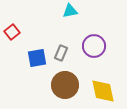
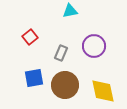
red square: moved 18 px right, 5 px down
blue square: moved 3 px left, 20 px down
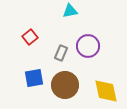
purple circle: moved 6 px left
yellow diamond: moved 3 px right
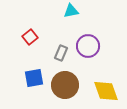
cyan triangle: moved 1 px right
yellow diamond: rotated 8 degrees counterclockwise
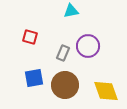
red square: rotated 35 degrees counterclockwise
gray rectangle: moved 2 px right
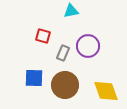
red square: moved 13 px right, 1 px up
blue square: rotated 12 degrees clockwise
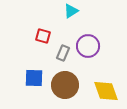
cyan triangle: rotated 21 degrees counterclockwise
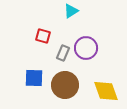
purple circle: moved 2 px left, 2 px down
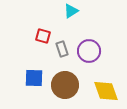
purple circle: moved 3 px right, 3 px down
gray rectangle: moved 1 px left, 4 px up; rotated 42 degrees counterclockwise
